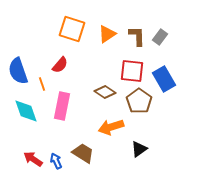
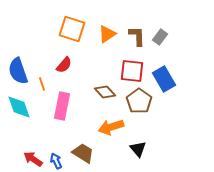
red semicircle: moved 4 px right
brown diamond: rotated 15 degrees clockwise
cyan diamond: moved 7 px left, 4 px up
black triangle: moved 1 px left; rotated 36 degrees counterclockwise
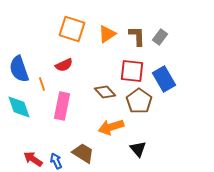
red semicircle: rotated 24 degrees clockwise
blue semicircle: moved 1 px right, 2 px up
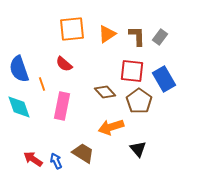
orange square: rotated 24 degrees counterclockwise
red semicircle: moved 1 px up; rotated 66 degrees clockwise
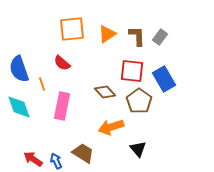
red semicircle: moved 2 px left, 1 px up
